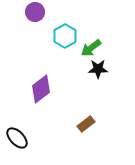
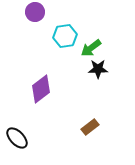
cyan hexagon: rotated 20 degrees clockwise
brown rectangle: moved 4 px right, 3 px down
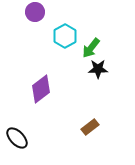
cyan hexagon: rotated 20 degrees counterclockwise
green arrow: rotated 15 degrees counterclockwise
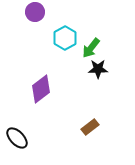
cyan hexagon: moved 2 px down
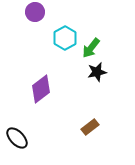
black star: moved 1 px left, 3 px down; rotated 12 degrees counterclockwise
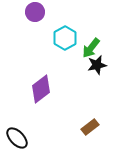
black star: moved 7 px up
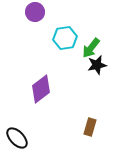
cyan hexagon: rotated 20 degrees clockwise
brown rectangle: rotated 36 degrees counterclockwise
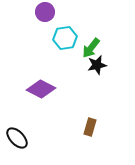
purple circle: moved 10 px right
purple diamond: rotated 64 degrees clockwise
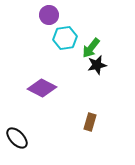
purple circle: moved 4 px right, 3 px down
purple diamond: moved 1 px right, 1 px up
brown rectangle: moved 5 px up
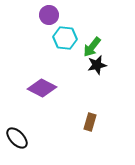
cyan hexagon: rotated 15 degrees clockwise
green arrow: moved 1 px right, 1 px up
